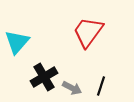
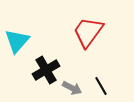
cyan triangle: moved 1 px up
black cross: moved 2 px right, 7 px up
black line: rotated 48 degrees counterclockwise
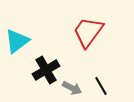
cyan triangle: rotated 12 degrees clockwise
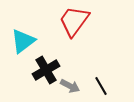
red trapezoid: moved 14 px left, 11 px up
cyan triangle: moved 6 px right
gray arrow: moved 2 px left, 2 px up
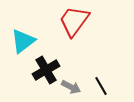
gray arrow: moved 1 px right, 1 px down
